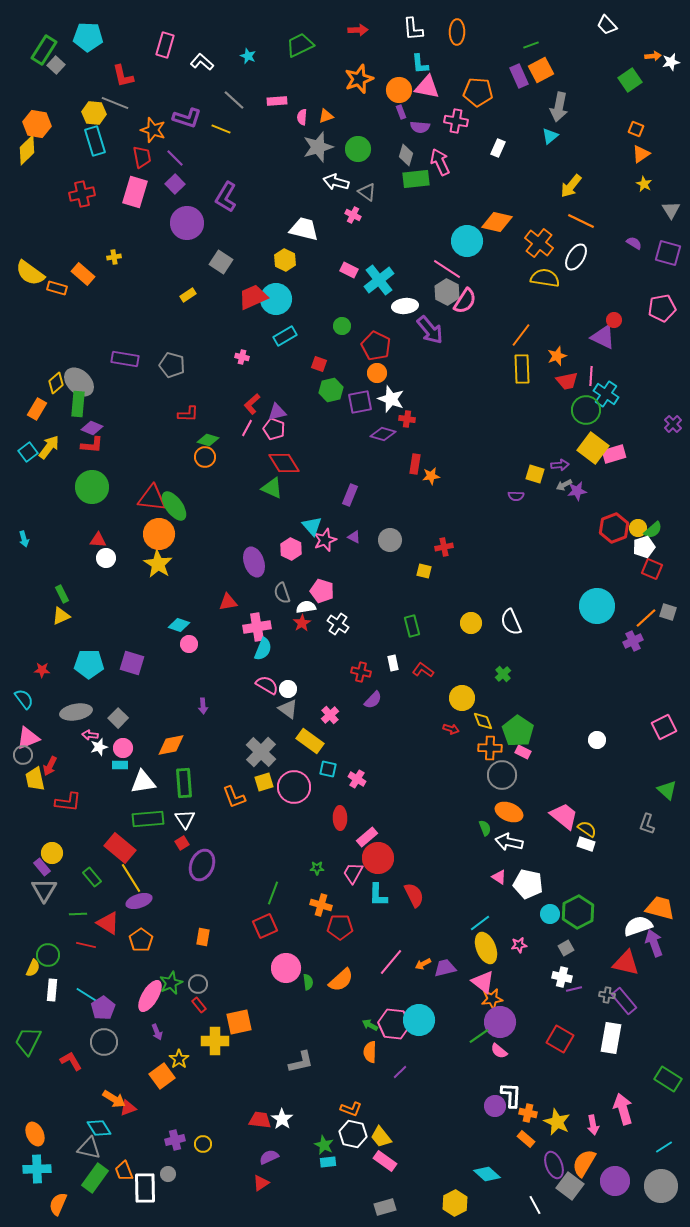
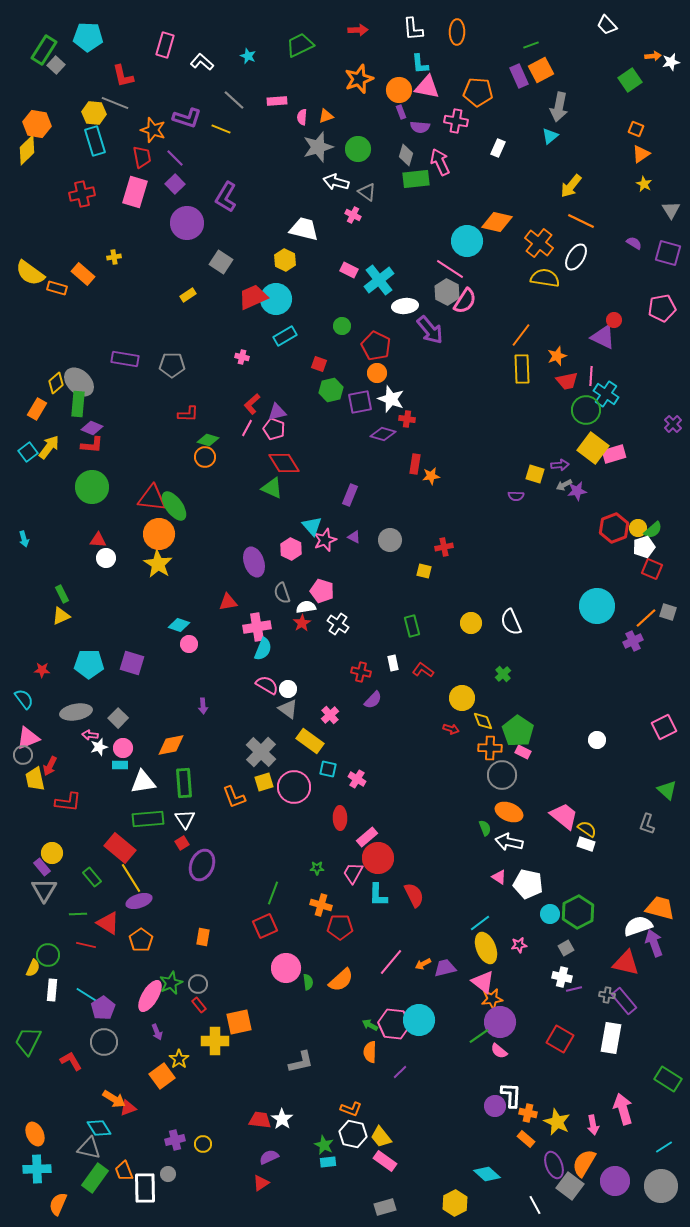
pink line at (447, 269): moved 3 px right
gray pentagon at (172, 365): rotated 15 degrees counterclockwise
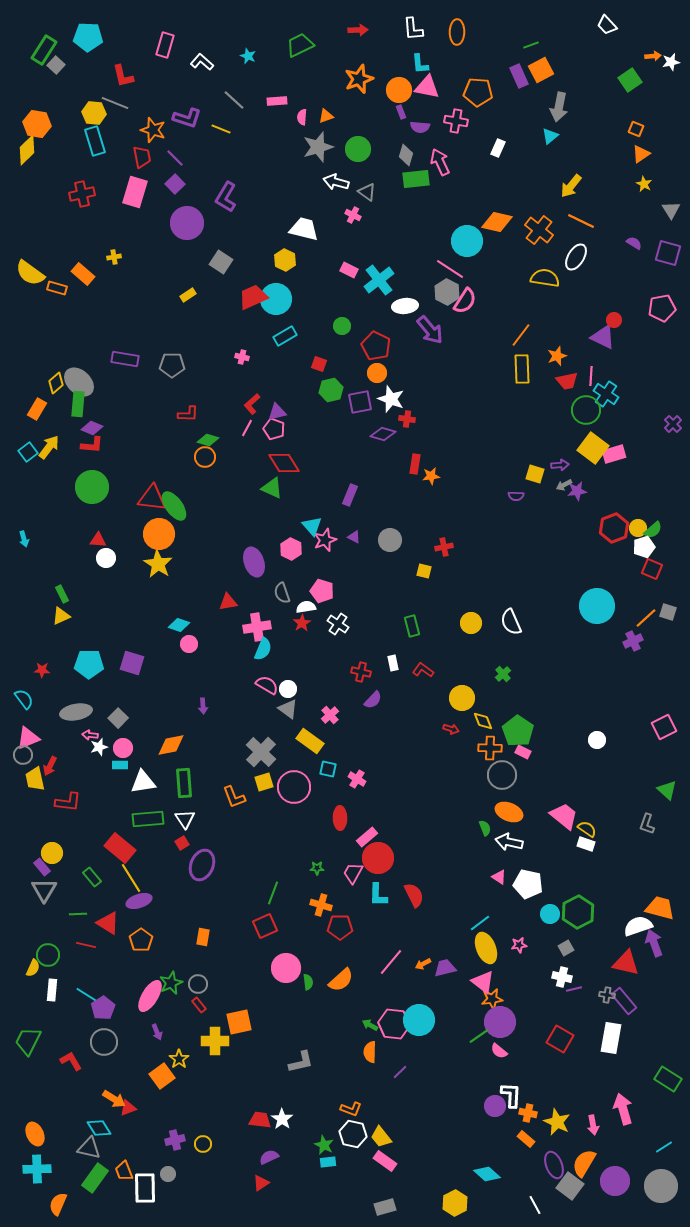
orange cross at (539, 243): moved 13 px up
